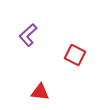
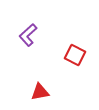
red triangle: rotated 18 degrees counterclockwise
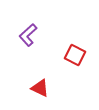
red triangle: moved 4 px up; rotated 36 degrees clockwise
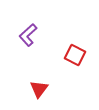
red triangle: moved 1 px left, 1 px down; rotated 42 degrees clockwise
